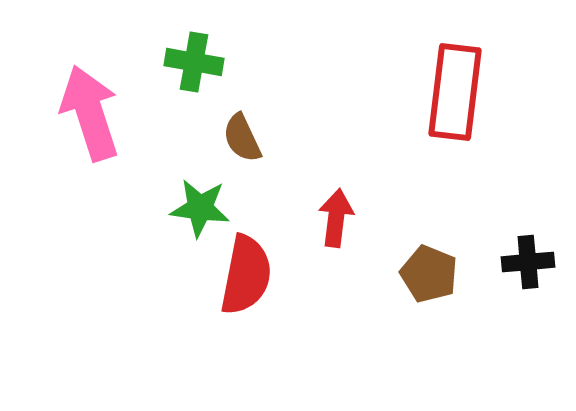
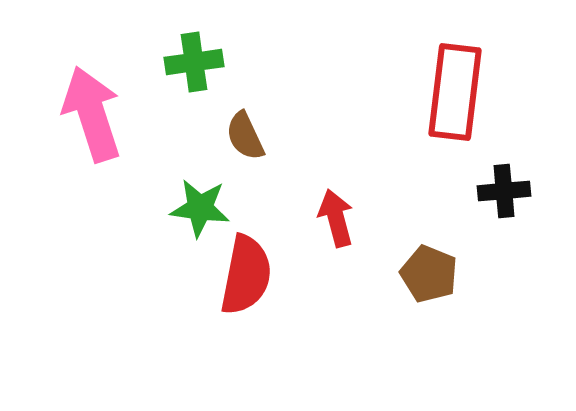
green cross: rotated 18 degrees counterclockwise
pink arrow: moved 2 px right, 1 px down
brown semicircle: moved 3 px right, 2 px up
red arrow: rotated 22 degrees counterclockwise
black cross: moved 24 px left, 71 px up
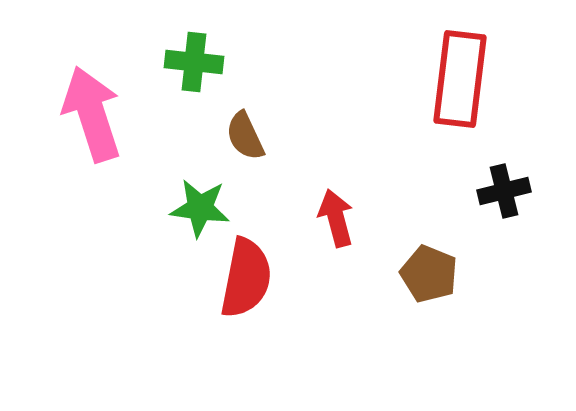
green cross: rotated 14 degrees clockwise
red rectangle: moved 5 px right, 13 px up
black cross: rotated 9 degrees counterclockwise
red semicircle: moved 3 px down
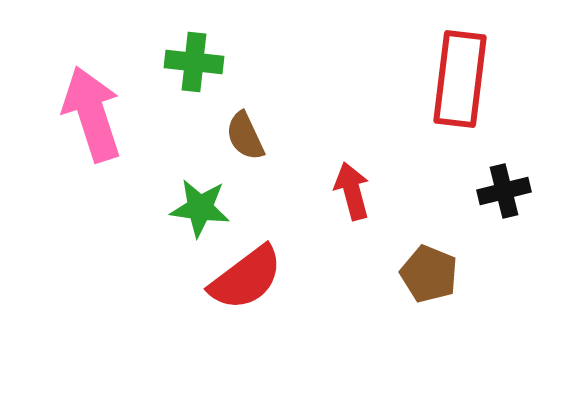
red arrow: moved 16 px right, 27 px up
red semicircle: rotated 42 degrees clockwise
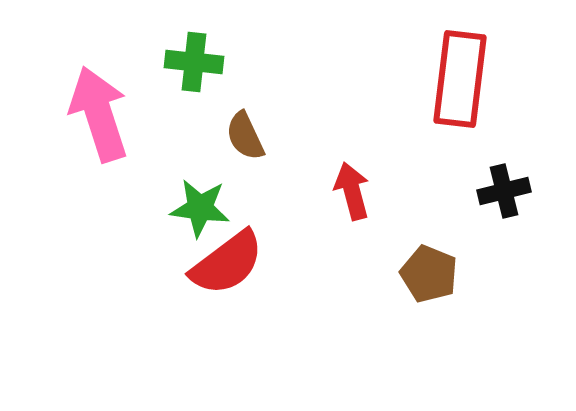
pink arrow: moved 7 px right
red semicircle: moved 19 px left, 15 px up
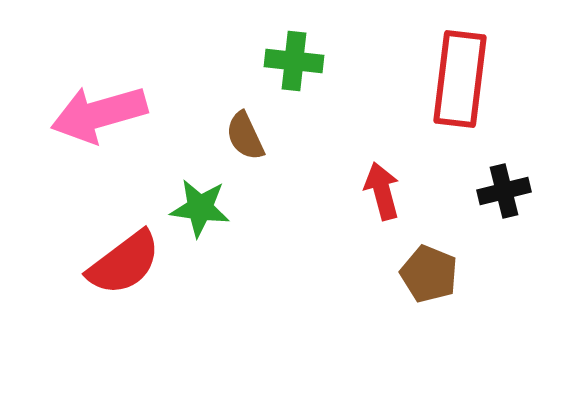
green cross: moved 100 px right, 1 px up
pink arrow: rotated 88 degrees counterclockwise
red arrow: moved 30 px right
red semicircle: moved 103 px left
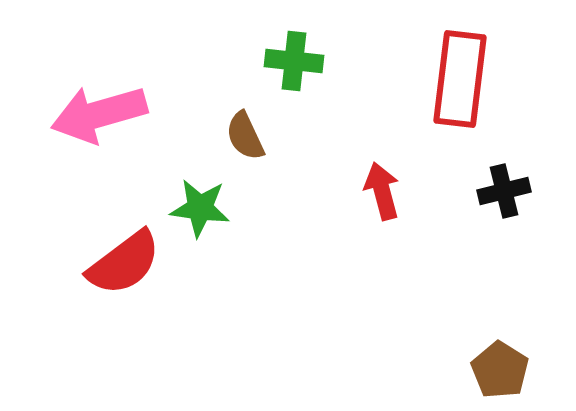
brown pentagon: moved 71 px right, 96 px down; rotated 10 degrees clockwise
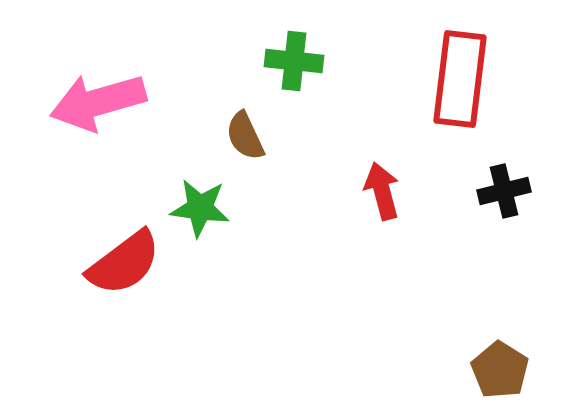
pink arrow: moved 1 px left, 12 px up
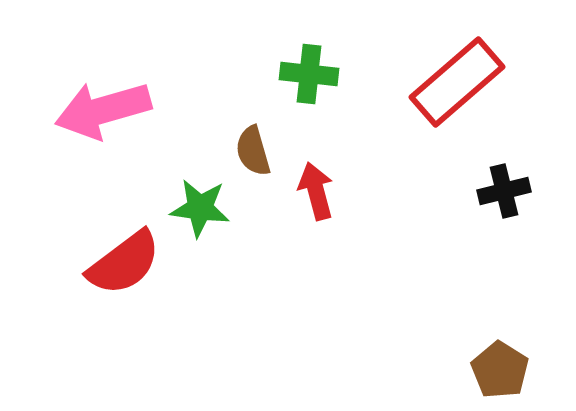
green cross: moved 15 px right, 13 px down
red rectangle: moved 3 px left, 3 px down; rotated 42 degrees clockwise
pink arrow: moved 5 px right, 8 px down
brown semicircle: moved 8 px right, 15 px down; rotated 9 degrees clockwise
red arrow: moved 66 px left
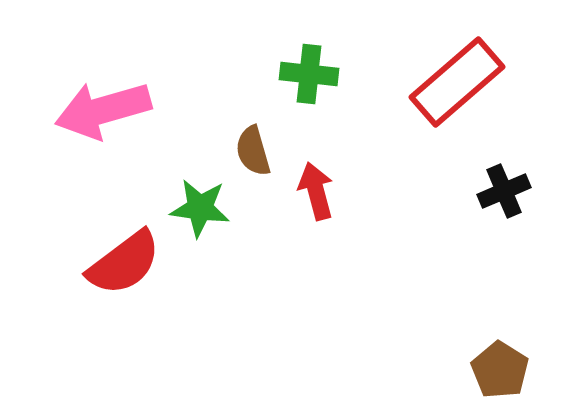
black cross: rotated 9 degrees counterclockwise
